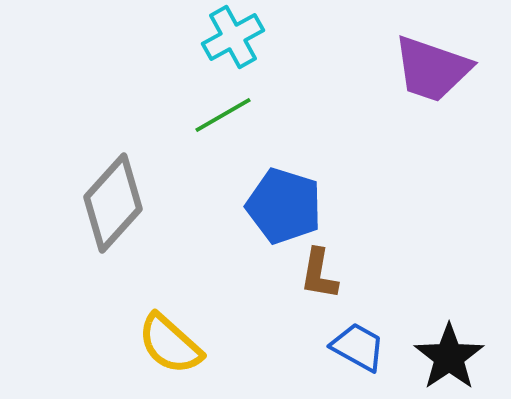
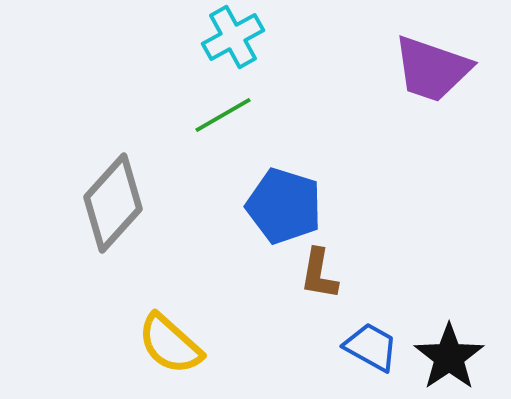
blue trapezoid: moved 13 px right
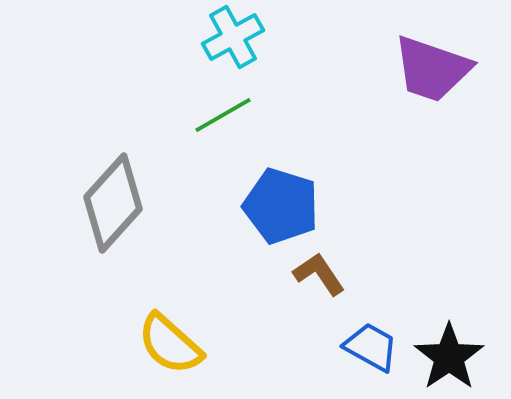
blue pentagon: moved 3 px left
brown L-shape: rotated 136 degrees clockwise
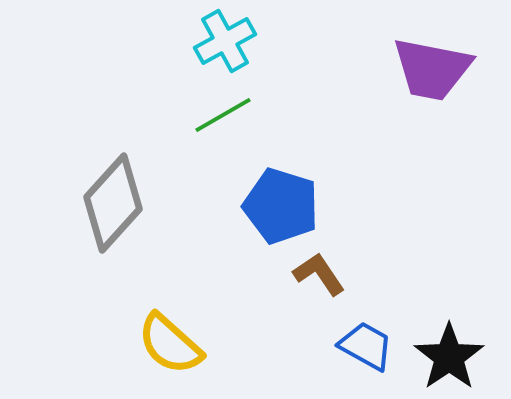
cyan cross: moved 8 px left, 4 px down
purple trapezoid: rotated 8 degrees counterclockwise
blue trapezoid: moved 5 px left, 1 px up
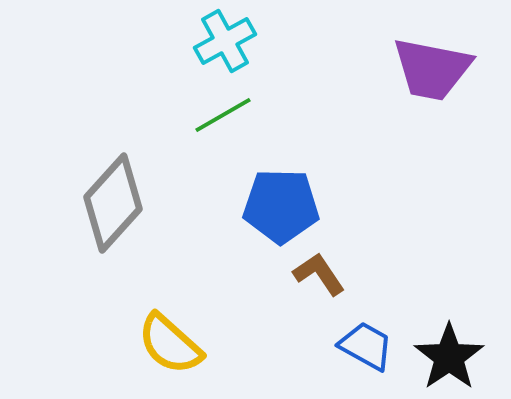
blue pentagon: rotated 16 degrees counterclockwise
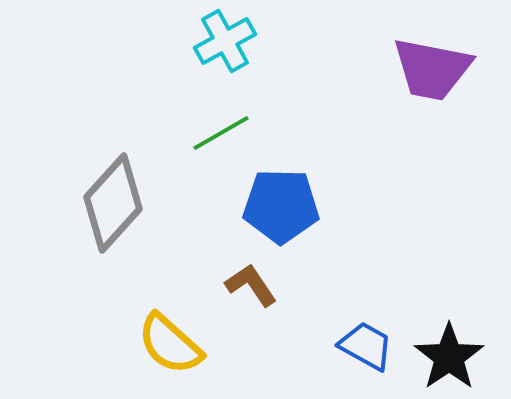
green line: moved 2 px left, 18 px down
brown L-shape: moved 68 px left, 11 px down
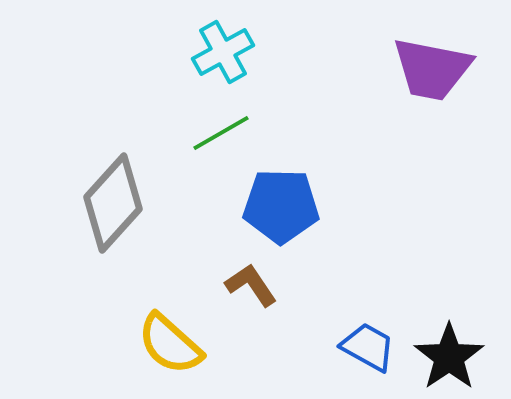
cyan cross: moved 2 px left, 11 px down
blue trapezoid: moved 2 px right, 1 px down
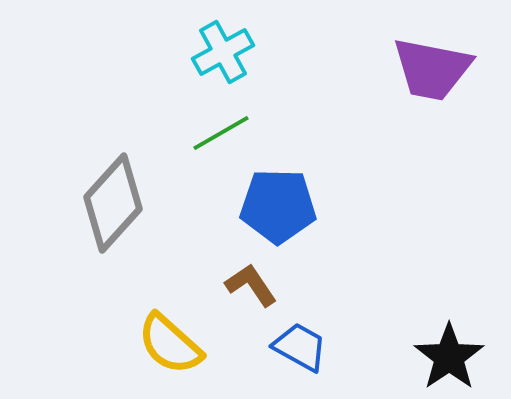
blue pentagon: moved 3 px left
blue trapezoid: moved 68 px left
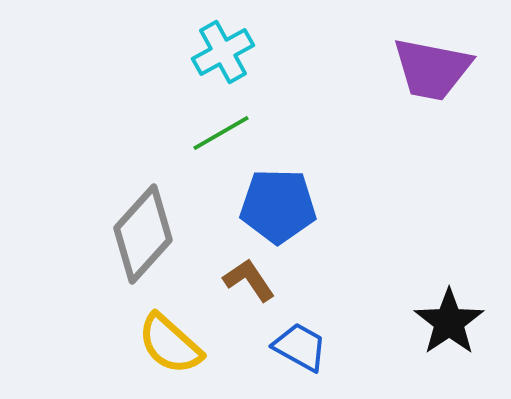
gray diamond: moved 30 px right, 31 px down
brown L-shape: moved 2 px left, 5 px up
black star: moved 35 px up
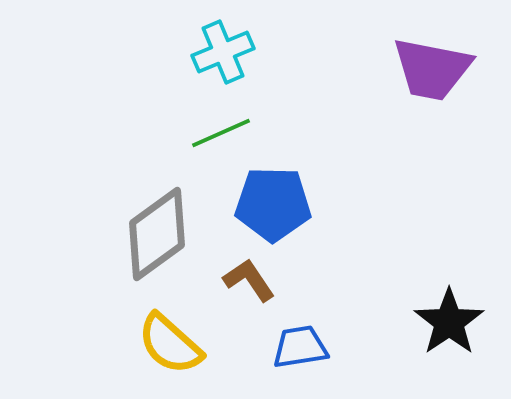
cyan cross: rotated 6 degrees clockwise
green line: rotated 6 degrees clockwise
blue pentagon: moved 5 px left, 2 px up
gray diamond: moved 14 px right; rotated 12 degrees clockwise
blue trapezoid: rotated 38 degrees counterclockwise
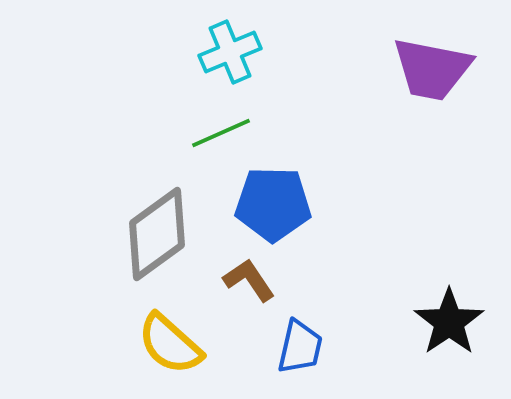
cyan cross: moved 7 px right
blue trapezoid: rotated 112 degrees clockwise
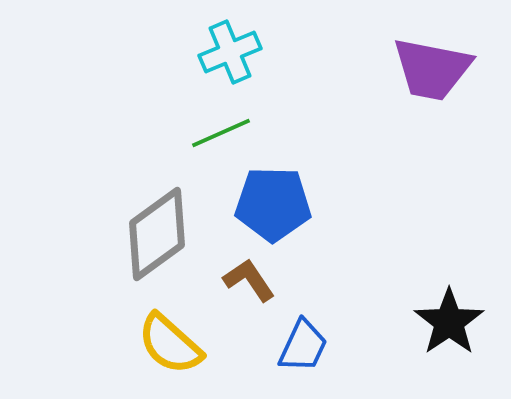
blue trapezoid: moved 3 px right, 1 px up; rotated 12 degrees clockwise
